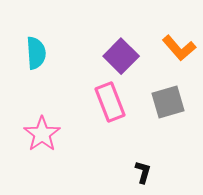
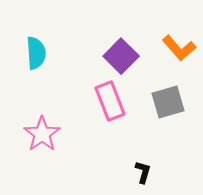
pink rectangle: moved 1 px up
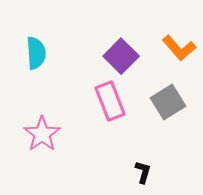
gray square: rotated 16 degrees counterclockwise
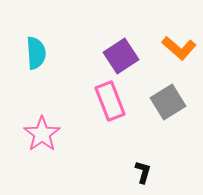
orange L-shape: rotated 8 degrees counterclockwise
purple square: rotated 12 degrees clockwise
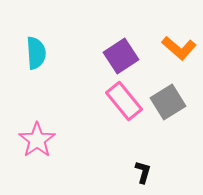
pink rectangle: moved 14 px right; rotated 18 degrees counterclockwise
pink star: moved 5 px left, 6 px down
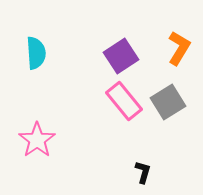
orange L-shape: rotated 100 degrees counterclockwise
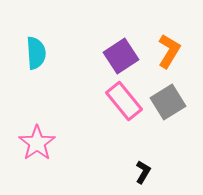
orange L-shape: moved 10 px left, 3 px down
pink star: moved 3 px down
black L-shape: rotated 15 degrees clockwise
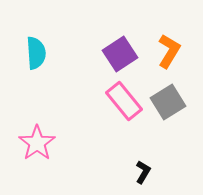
purple square: moved 1 px left, 2 px up
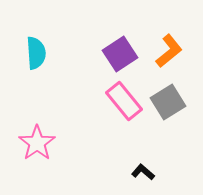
orange L-shape: rotated 20 degrees clockwise
black L-shape: rotated 80 degrees counterclockwise
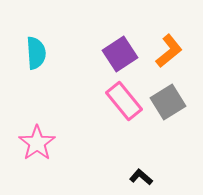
black L-shape: moved 2 px left, 5 px down
